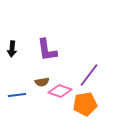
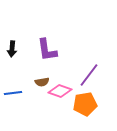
blue line: moved 4 px left, 2 px up
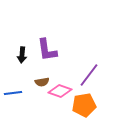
black arrow: moved 10 px right, 6 px down
orange pentagon: moved 1 px left, 1 px down
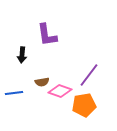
purple L-shape: moved 15 px up
blue line: moved 1 px right
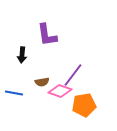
purple line: moved 16 px left
blue line: rotated 18 degrees clockwise
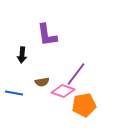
purple line: moved 3 px right, 1 px up
pink diamond: moved 3 px right
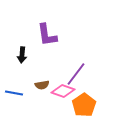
brown semicircle: moved 3 px down
orange pentagon: rotated 25 degrees counterclockwise
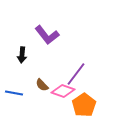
purple L-shape: rotated 30 degrees counterclockwise
brown semicircle: rotated 56 degrees clockwise
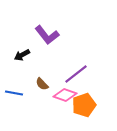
black arrow: rotated 56 degrees clockwise
purple line: rotated 15 degrees clockwise
brown semicircle: moved 1 px up
pink diamond: moved 2 px right, 4 px down
orange pentagon: rotated 15 degrees clockwise
